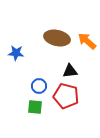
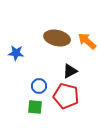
black triangle: rotated 21 degrees counterclockwise
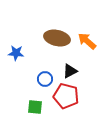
blue circle: moved 6 px right, 7 px up
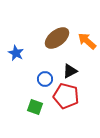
brown ellipse: rotated 50 degrees counterclockwise
blue star: rotated 21 degrees clockwise
green square: rotated 14 degrees clockwise
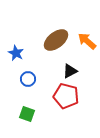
brown ellipse: moved 1 px left, 2 px down
blue circle: moved 17 px left
green square: moved 8 px left, 7 px down
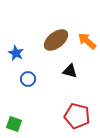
black triangle: rotated 42 degrees clockwise
red pentagon: moved 11 px right, 20 px down
green square: moved 13 px left, 10 px down
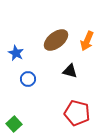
orange arrow: rotated 108 degrees counterclockwise
red pentagon: moved 3 px up
green square: rotated 28 degrees clockwise
